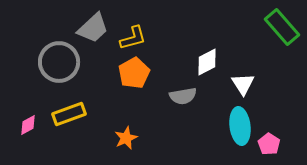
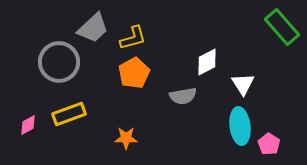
orange star: rotated 25 degrees clockwise
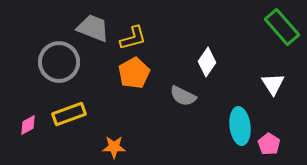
gray trapezoid: rotated 116 degrees counterclockwise
white diamond: rotated 28 degrees counterclockwise
white triangle: moved 30 px right
gray semicircle: rotated 36 degrees clockwise
orange star: moved 12 px left, 9 px down
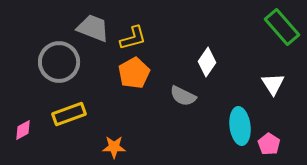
pink diamond: moved 5 px left, 5 px down
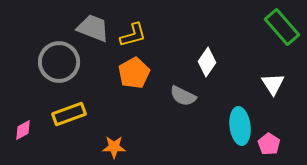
yellow L-shape: moved 3 px up
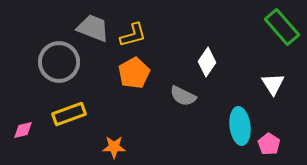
pink diamond: rotated 15 degrees clockwise
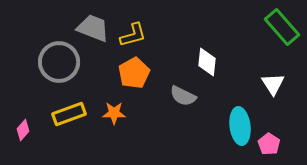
white diamond: rotated 28 degrees counterclockwise
pink diamond: rotated 35 degrees counterclockwise
orange star: moved 34 px up
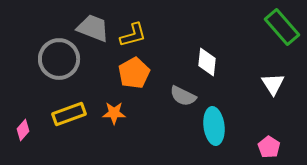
gray circle: moved 3 px up
cyan ellipse: moved 26 px left
pink pentagon: moved 3 px down
